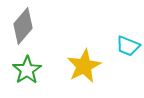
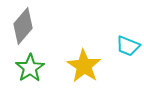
yellow star: rotated 12 degrees counterclockwise
green star: moved 3 px right, 2 px up
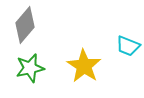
gray diamond: moved 2 px right, 1 px up
green star: rotated 20 degrees clockwise
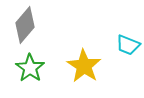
cyan trapezoid: moved 1 px up
green star: rotated 24 degrees counterclockwise
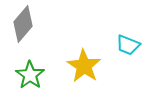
gray diamond: moved 2 px left, 1 px up
green star: moved 7 px down
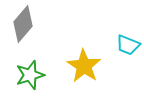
green star: rotated 20 degrees clockwise
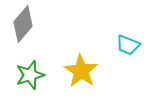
yellow star: moved 3 px left, 5 px down
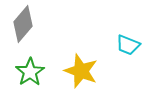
yellow star: rotated 12 degrees counterclockwise
green star: moved 3 px up; rotated 16 degrees counterclockwise
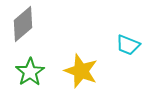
gray diamond: rotated 9 degrees clockwise
